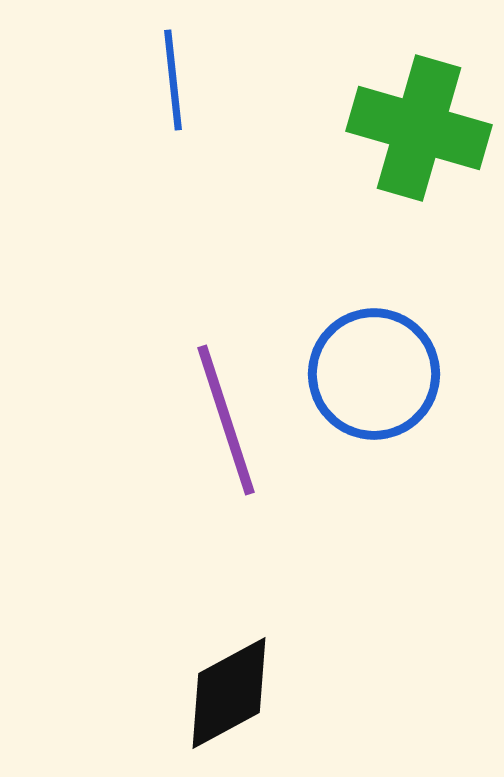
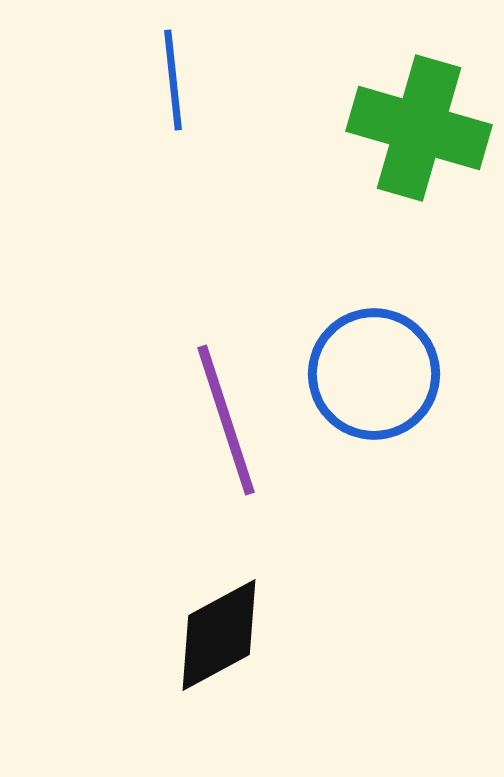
black diamond: moved 10 px left, 58 px up
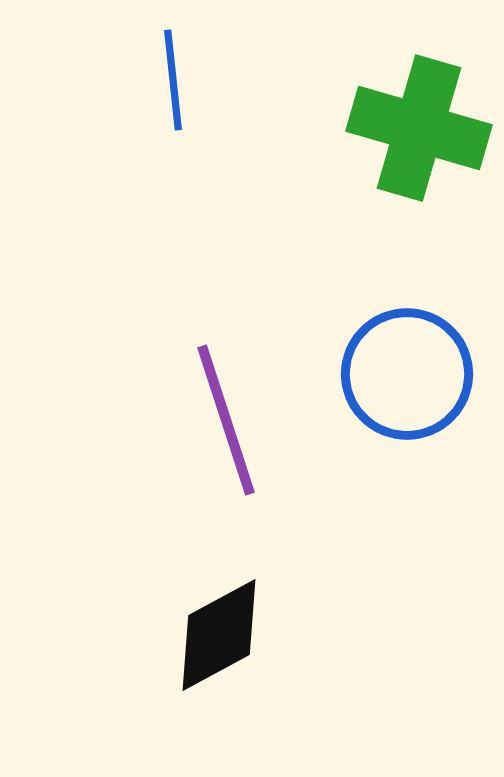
blue circle: moved 33 px right
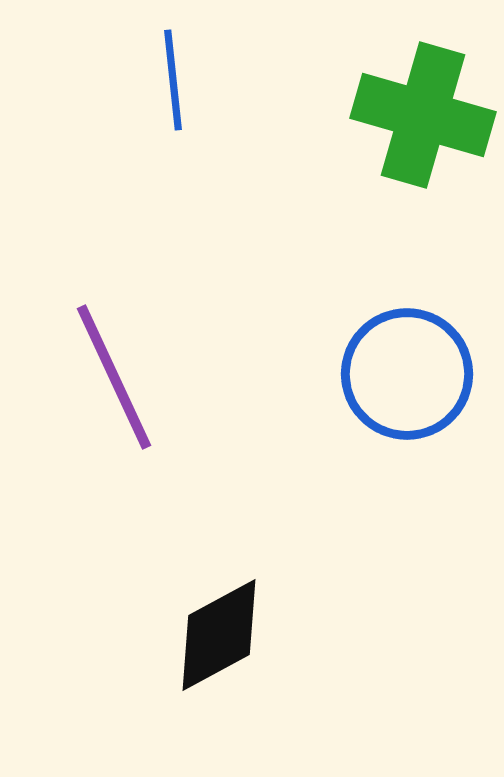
green cross: moved 4 px right, 13 px up
purple line: moved 112 px left, 43 px up; rotated 7 degrees counterclockwise
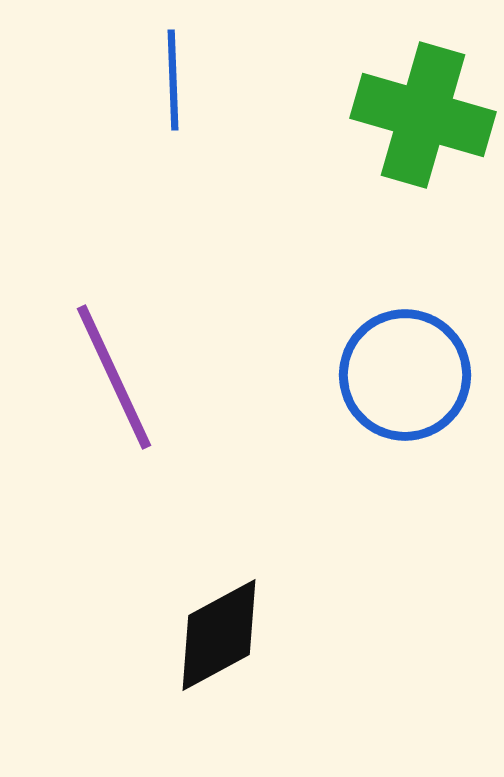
blue line: rotated 4 degrees clockwise
blue circle: moved 2 px left, 1 px down
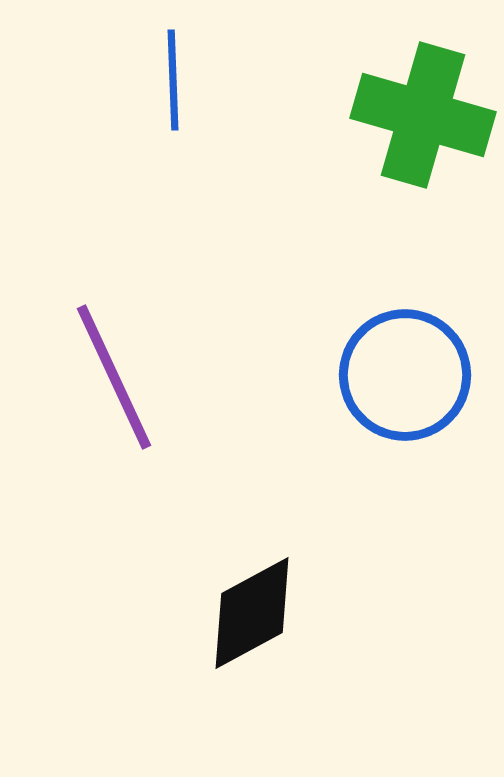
black diamond: moved 33 px right, 22 px up
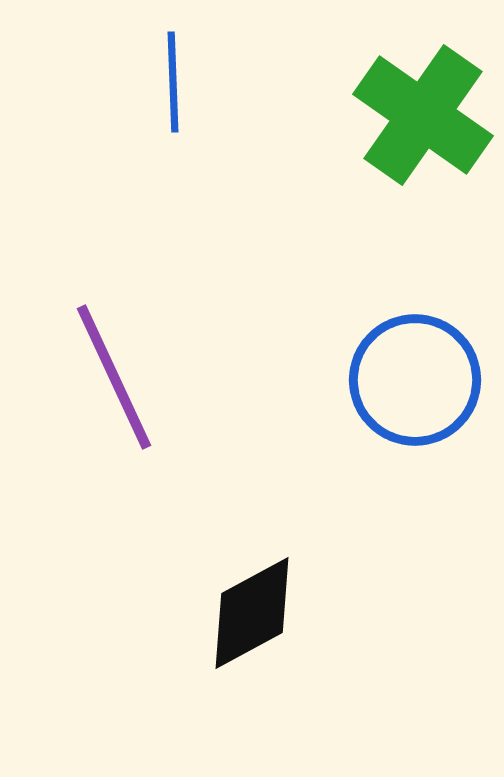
blue line: moved 2 px down
green cross: rotated 19 degrees clockwise
blue circle: moved 10 px right, 5 px down
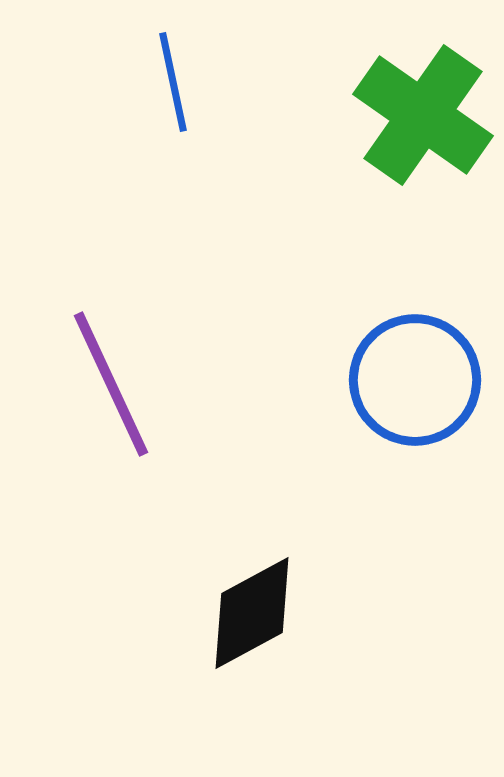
blue line: rotated 10 degrees counterclockwise
purple line: moved 3 px left, 7 px down
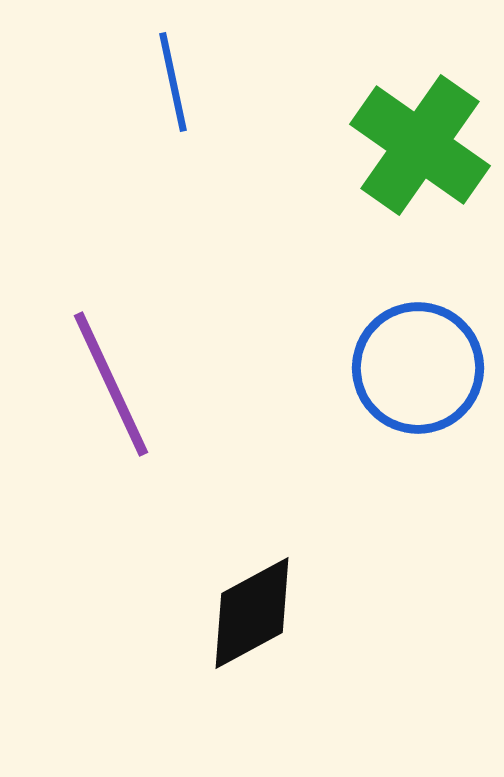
green cross: moved 3 px left, 30 px down
blue circle: moved 3 px right, 12 px up
